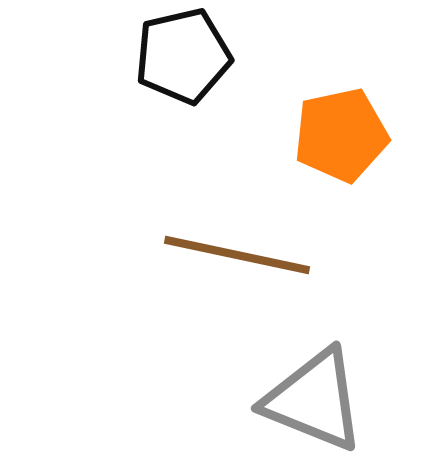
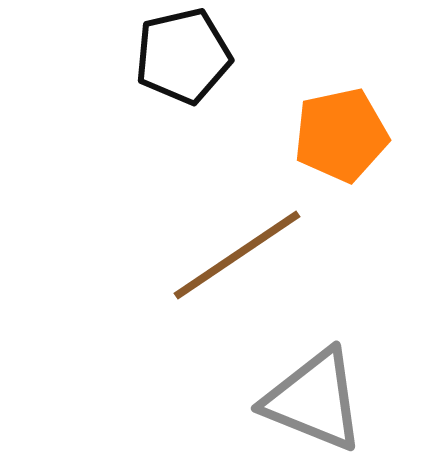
brown line: rotated 46 degrees counterclockwise
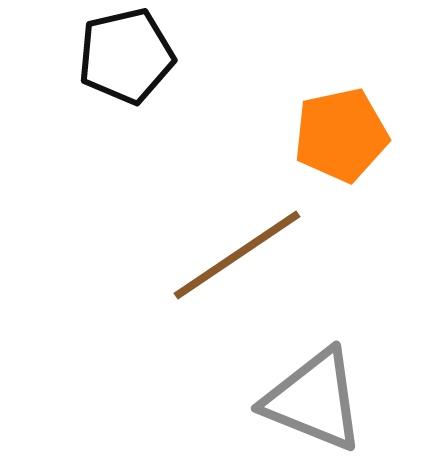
black pentagon: moved 57 px left
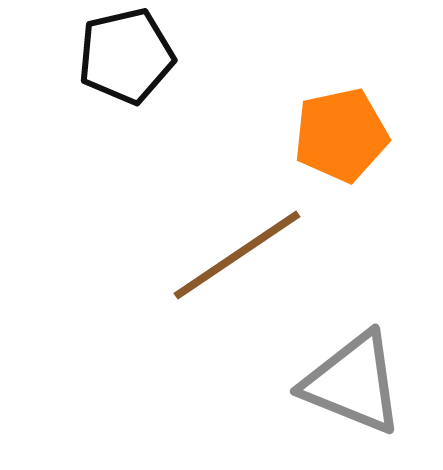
gray triangle: moved 39 px right, 17 px up
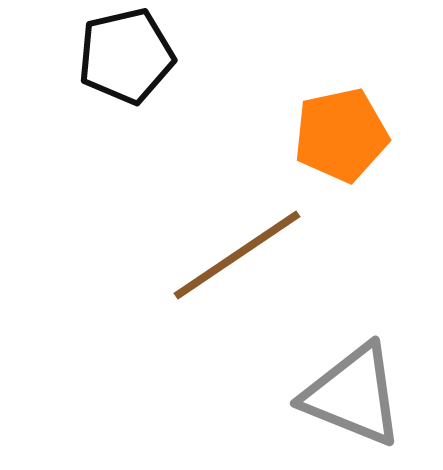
gray triangle: moved 12 px down
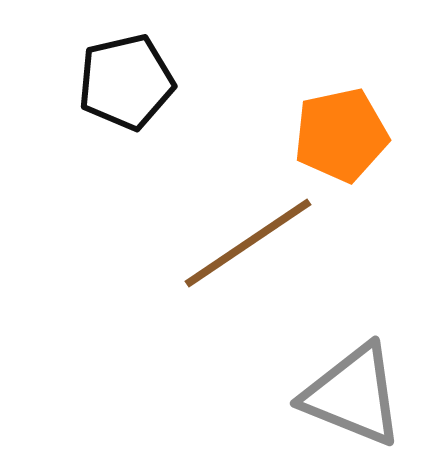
black pentagon: moved 26 px down
brown line: moved 11 px right, 12 px up
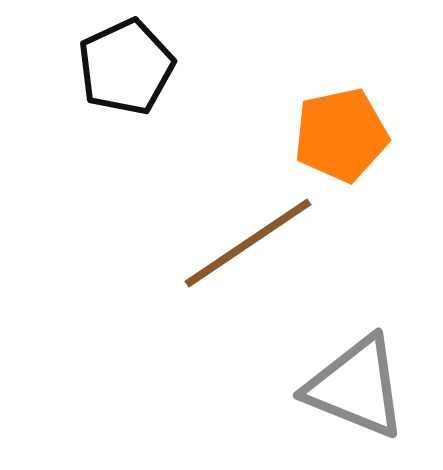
black pentagon: moved 15 px up; rotated 12 degrees counterclockwise
gray triangle: moved 3 px right, 8 px up
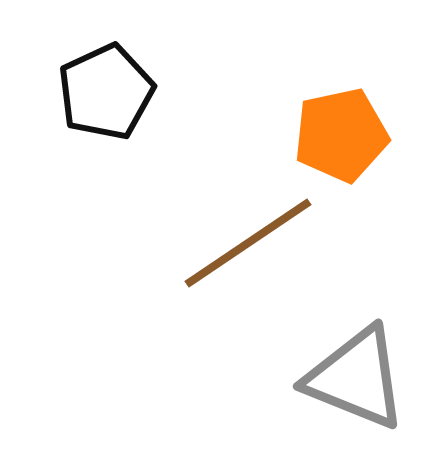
black pentagon: moved 20 px left, 25 px down
gray triangle: moved 9 px up
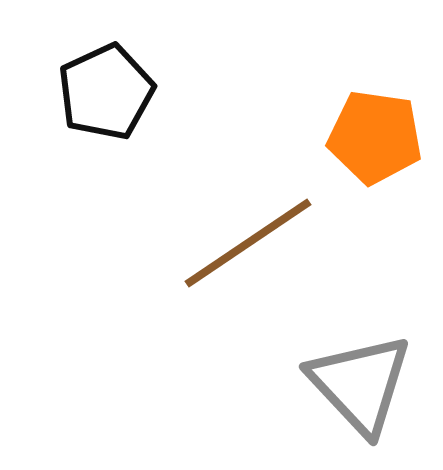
orange pentagon: moved 34 px right, 2 px down; rotated 20 degrees clockwise
gray triangle: moved 4 px right, 6 px down; rotated 25 degrees clockwise
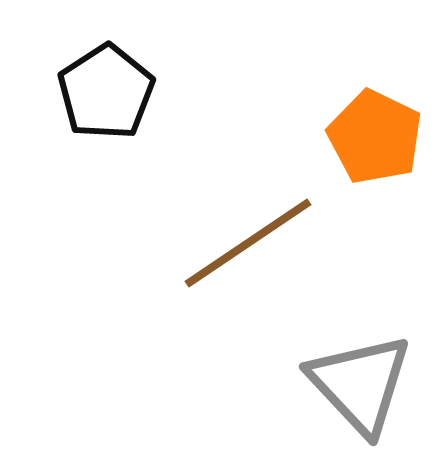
black pentagon: rotated 8 degrees counterclockwise
orange pentagon: rotated 18 degrees clockwise
